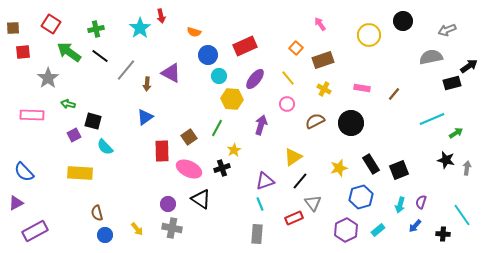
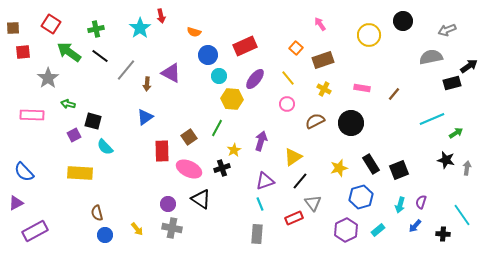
purple arrow at (261, 125): moved 16 px down
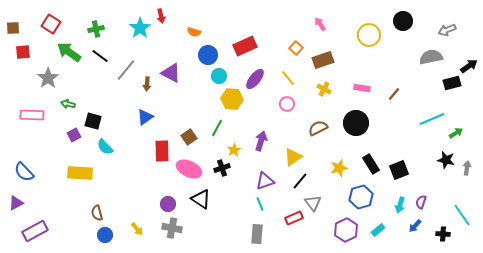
brown semicircle at (315, 121): moved 3 px right, 7 px down
black circle at (351, 123): moved 5 px right
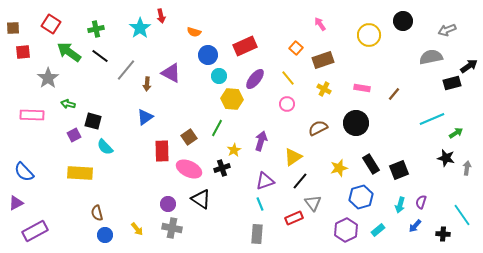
black star at (446, 160): moved 2 px up
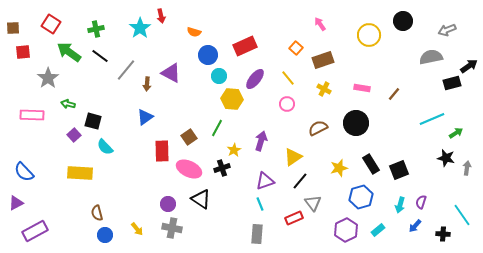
purple square at (74, 135): rotated 16 degrees counterclockwise
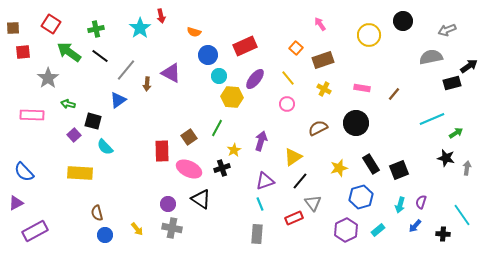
yellow hexagon at (232, 99): moved 2 px up
blue triangle at (145, 117): moved 27 px left, 17 px up
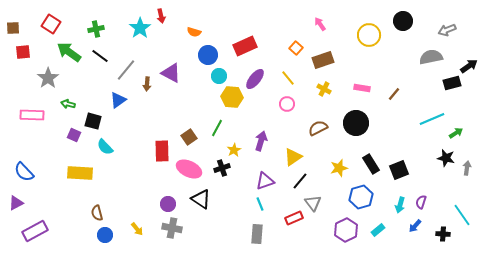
purple square at (74, 135): rotated 24 degrees counterclockwise
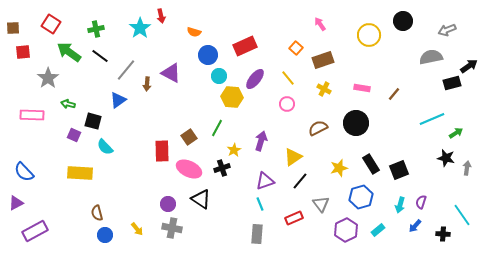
gray triangle at (313, 203): moved 8 px right, 1 px down
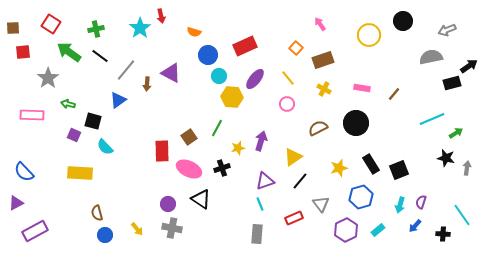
yellow star at (234, 150): moved 4 px right, 2 px up; rotated 16 degrees clockwise
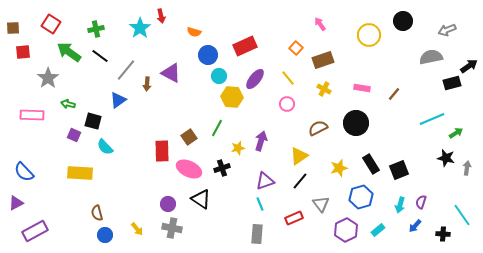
yellow triangle at (293, 157): moved 6 px right, 1 px up
